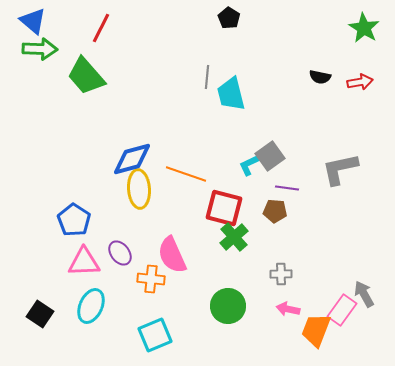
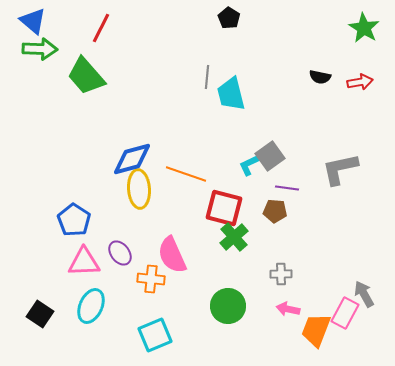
pink rectangle: moved 3 px right, 3 px down; rotated 8 degrees counterclockwise
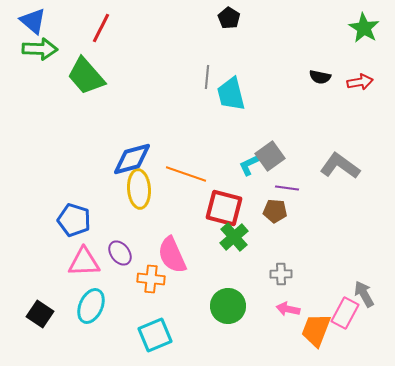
gray L-shape: moved 3 px up; rotated 48 degrees clockwise
blue pentagon: rotated 16 degrees counterclockwise
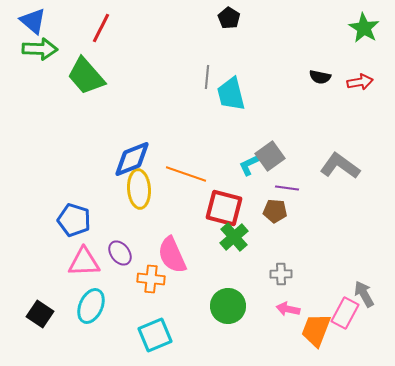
blue diamond: rotated 6 degrees counterclockwise
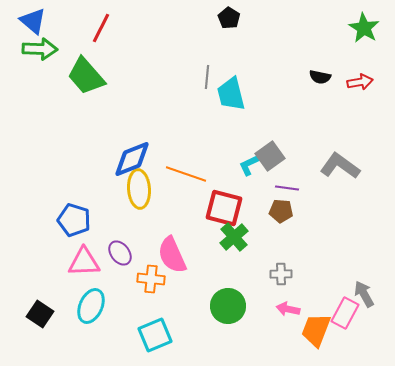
brown pentagon: moved 6 px right
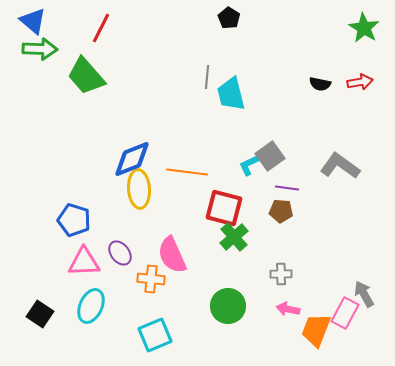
black semicircle: moved 7 px down
orange line: moved 1 px right, 2 px up; rotated 12 degrees counterclockwise
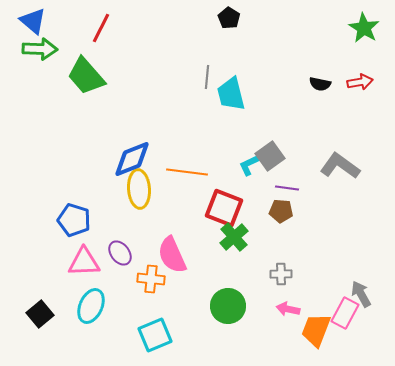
red square: rotated 6 degrees clockwise
gray arrow: moved 3 px left
black square: rotated 16 degrees clockwise
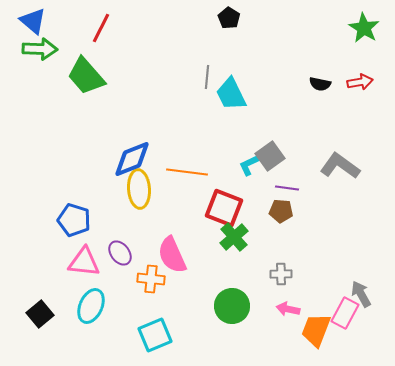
cyan trapezoid: rotated 12 degrees counterclockwise
pink triangle: rotated 8 degrees clockwise
green circle: moved 4 px right
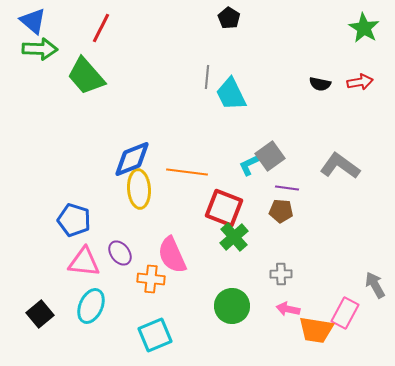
gray arrow: moved 14 px right, 9 px up
orange trapezoid: rotated 102 degrees counterclockwise
